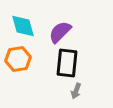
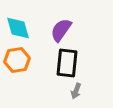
cyan diamond: moved 5 px left, 2 px down
purple semicircle: moved 1 px right, 2 px up; rotated 10 degrees counterclockwise
orange hexagon: moved 1 px left, 1 px down
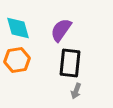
black rectangle: moved 3 px right
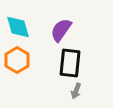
cyan diamond: moved 1 px up
orange hexagon: rotated 20 degrees counterclockwise
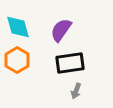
black rectangle: rotated 76 degrees clockwise
